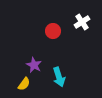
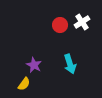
red circle: moved 7 px right, 6 px up
cyan arrow: moved 11 px right, 13 px up
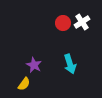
red circle: moved 3 px right, 2 px up
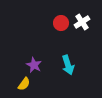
red circle: moved 2 px left
cyan arrow: moved 2 px left, 1 px down
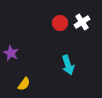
red circle: moved 1 px left
purple star: moved 23 px left, 12 px up
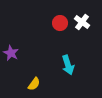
white cross: rotated 21 degrees counterclockwise
yellow semicircle: moved 10 px right
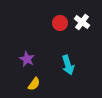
purple star: moved 16 px right, 6 px down
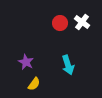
purple star: moved 1 px left, 3 px down
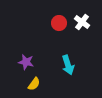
red circle: moved 1 px left
purple star: rotated 14 degrees counterclockwise
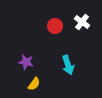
red circle: moved 4 px left, 3 px down
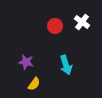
cyan arrow: moved 2 px left
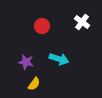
red circle: moved 13 px left
cyan arrow: moved 7 px left, 6 px up; rotated 54 degrees counterclockwise
